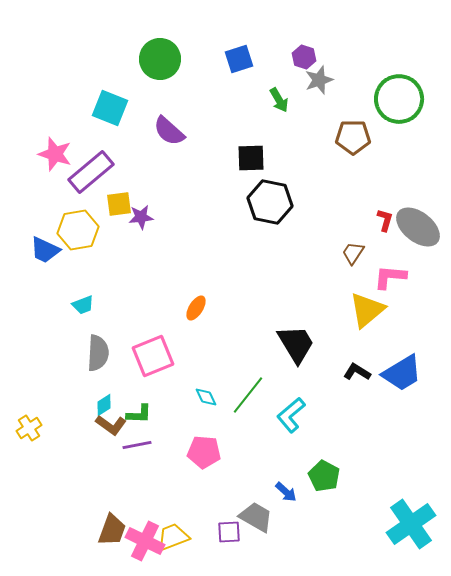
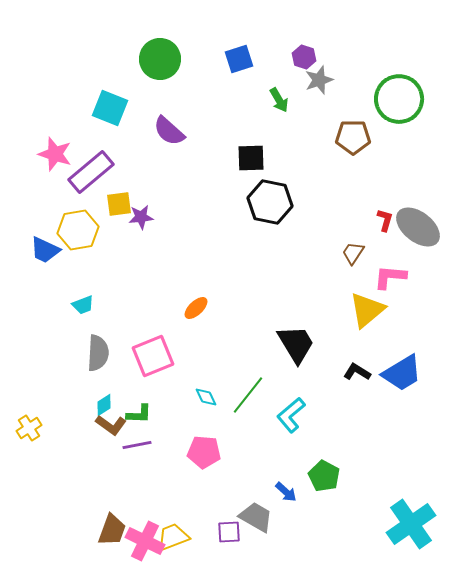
orange ellipse at (196, 308): rotated 15 degrees clockwise
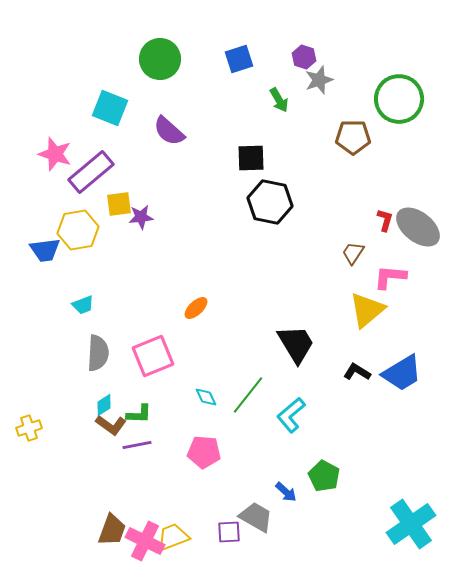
blue trapezoid at (45, 250): rotated 32 degrees counterclockwise
yellow cross at (29, 428): rotated 15 degrees clockwise
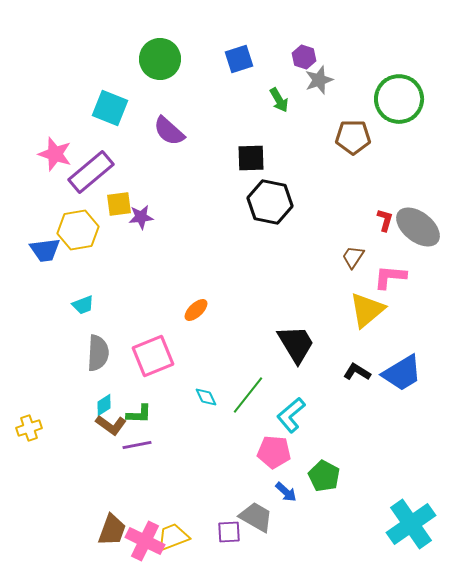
brown trapezoid at (353, 253): moved 4 px down
orange ellipse at (196, 308): moved 2 px down
pink pentagon at (204, 452): moved 70 px right
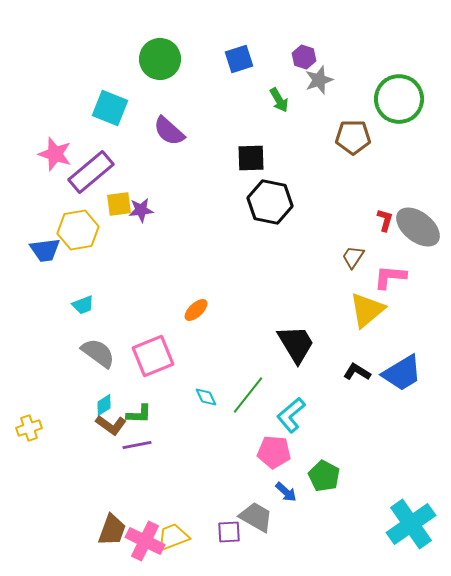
purple star at (141, 217): moved 7 px up
gray semicircle at (98, 353): rotated 57 degrees counterclockwise
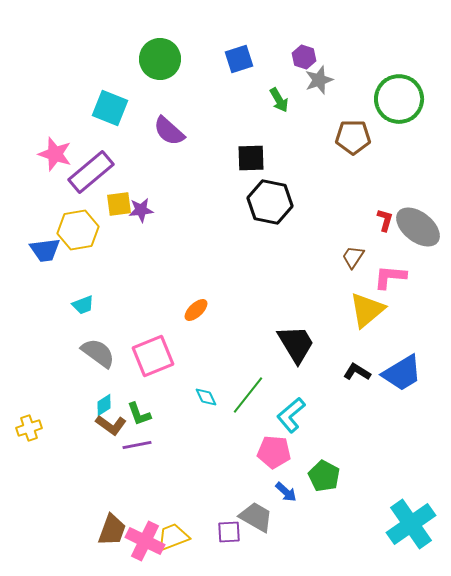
green L-shape at (139, 414): rotated 68 degrees clockwise
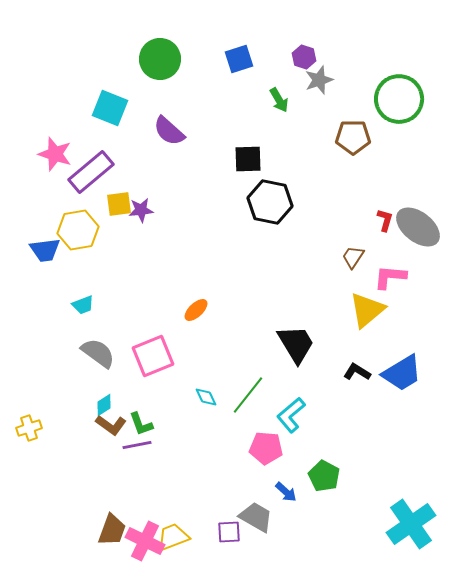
black square at (251, 158): moved 3 px left, 1 px down
green L-shape at (139, 414): moved 2 px right, 10 px down
pink pentagon at (274, 452): moved 8 px left, 4 px up
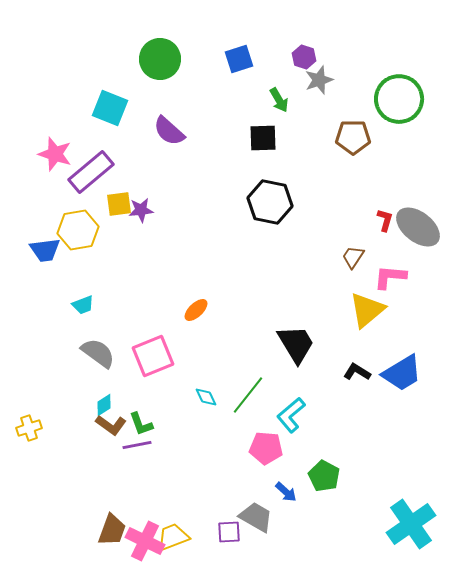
black square at (248, 159): moved 15 px right, 21 px up
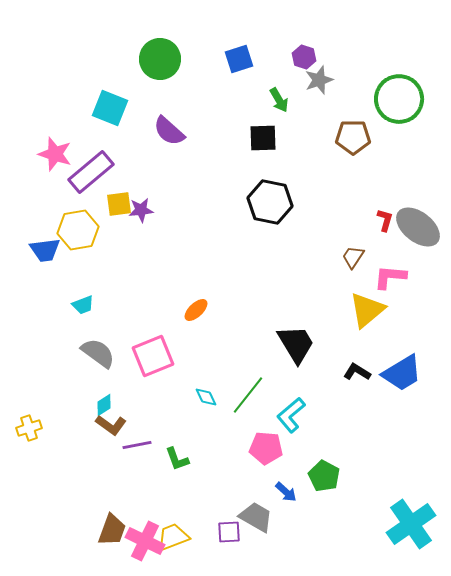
green L-shape at (141, 424): moved 36 px right, 35 px down
